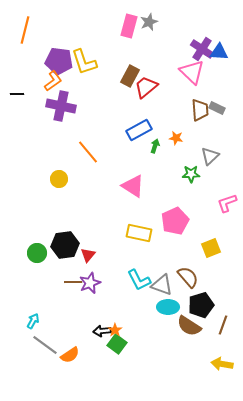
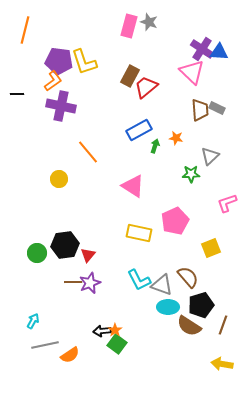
gray star at (149, 22): rotated 30 degrees counterclockwise
gray line at (45, 345): rotated 48 degrees counterclockwise
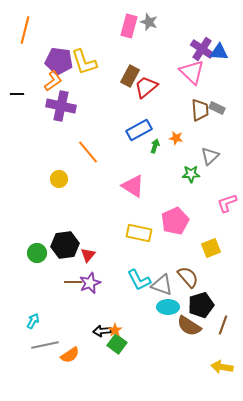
yellow arrow at (222, 364): moved 3 px down
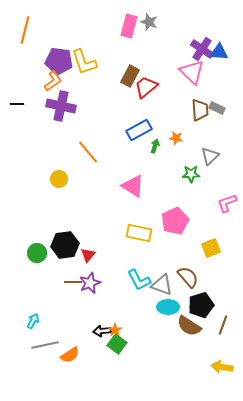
black line at (17, 94): moved 10 px down
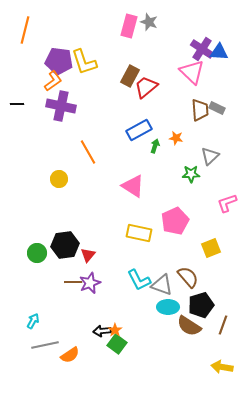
orange line at (88, 152): rotated 10 degrees clockwise
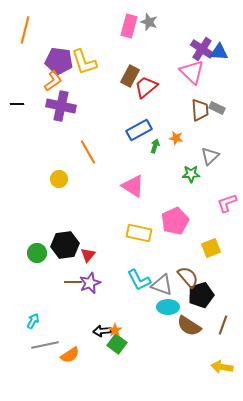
black pentagon at (201, 305): moved 10 px up
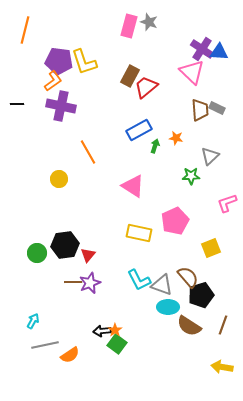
green star at (191, 174): moved 2 px down
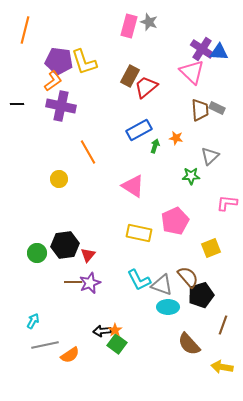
pink L-shape at (227, 203): rotated 25 degrees clockwise
brown semicircle at (189, 326): moved 18 px down; rotated 15 degrees clockwise
